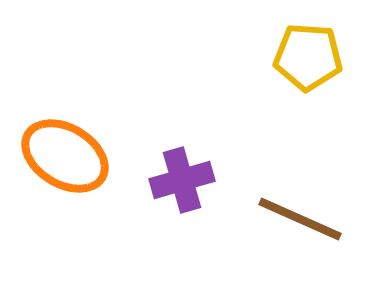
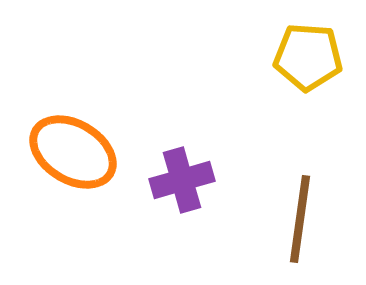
orange ellipse: moved 8 px right, 4 px up
brown line: rotated 74 degrees clockwise
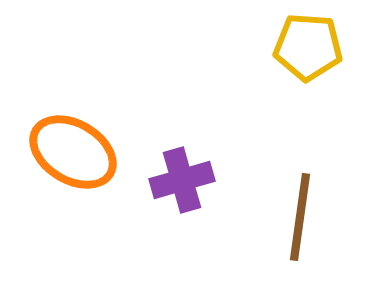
yellow pentagon: moved 10 px up
brown line: moved 2 px up
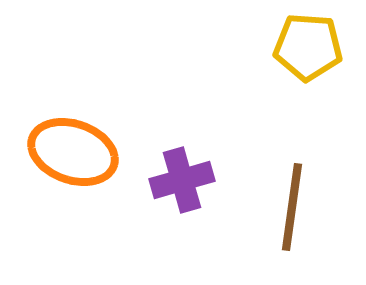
orange ellipse: rotated 12 degrees counterclockwise
brown line: moved 8 px left, 10 px up
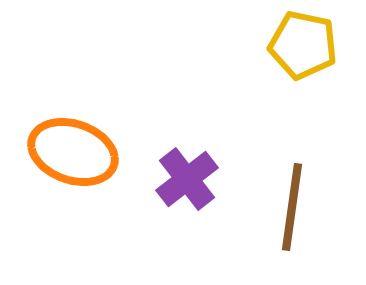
yellow pentagon: moved 5 px left, 2 px up; rotated 8 degrees clockwise
purple cross: moved 5 px right, 1 px up; rotated 22 degrees counterclockwise
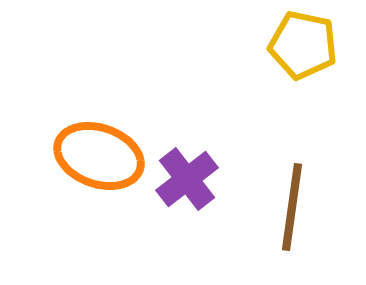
orange ellipse: moved 26 px right, 4 px down
